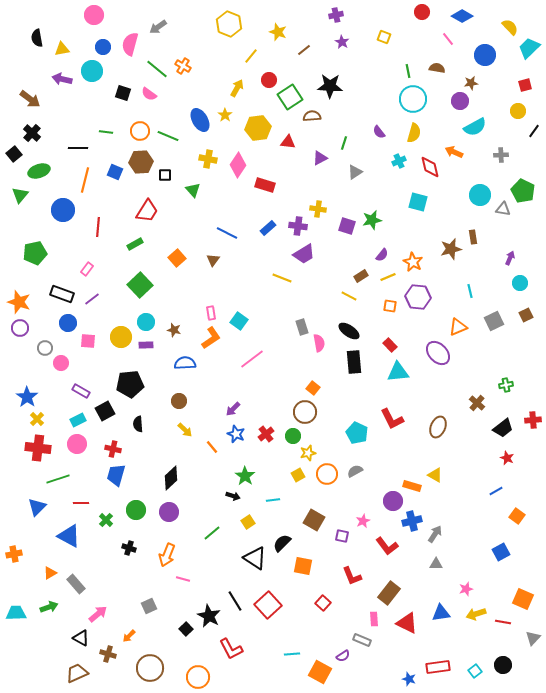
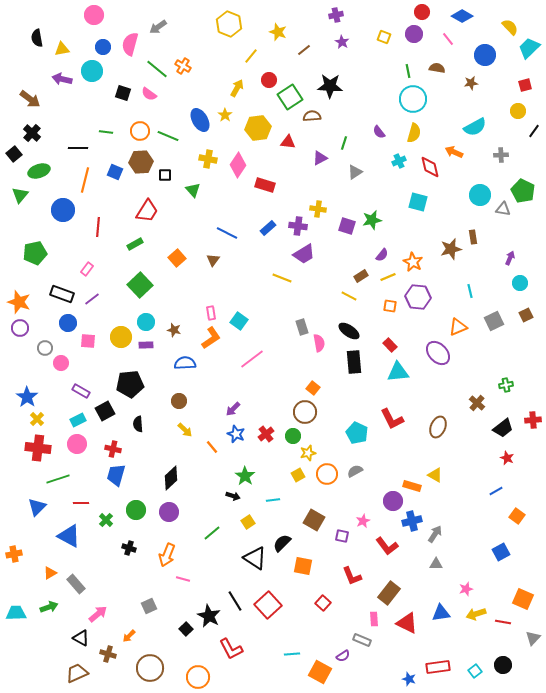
purple circle at (460, 101): moved 46 px left, 67 px up
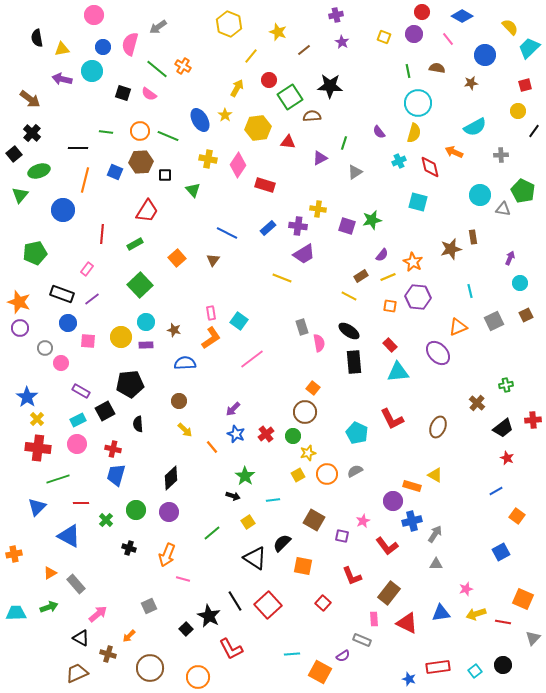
cyan circle at (413, 99): moved 5 px right, 4 px down
red line at (98, 227): moved 4 px right, 7 px down
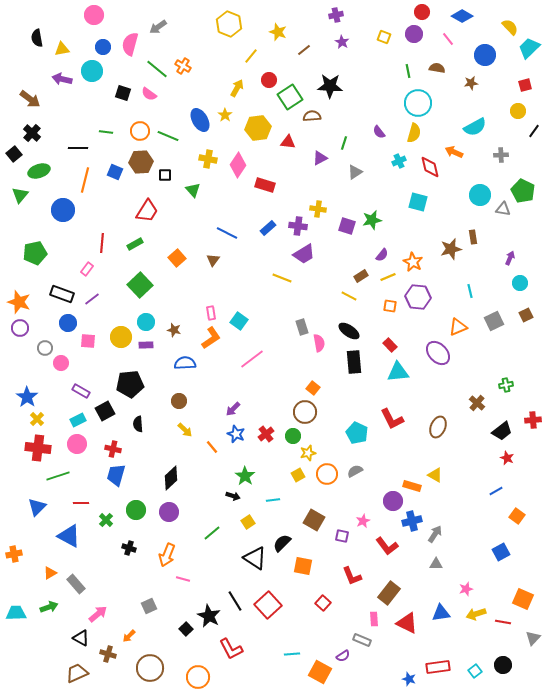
red line at (102, 234): moved 9 px down
black trapezoid at (503, 428): moved 1 px left, 3 px down
green line at (58, 479): moved 3 px up
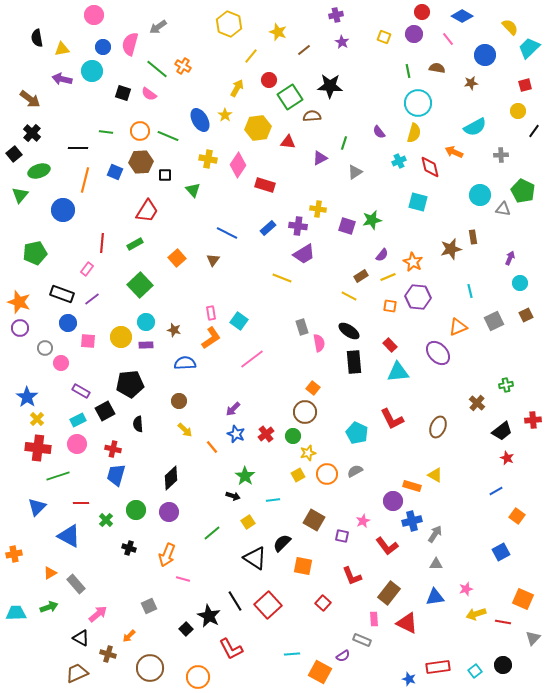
blue triangle at (441, 613): moved 6 px left, 16 px up
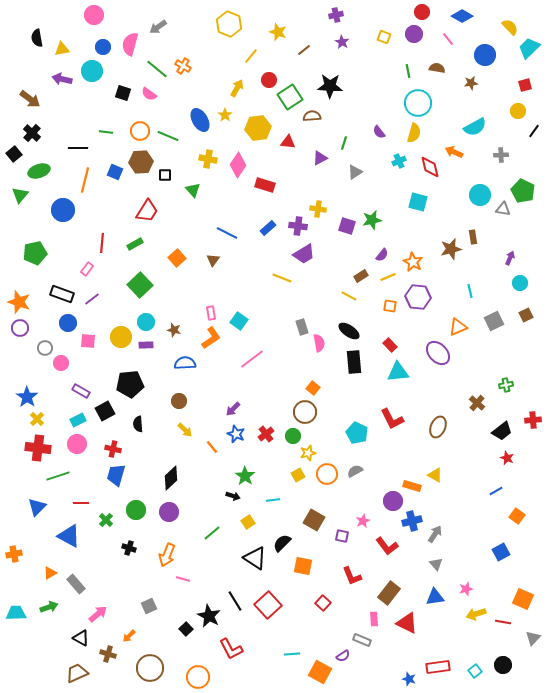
gray triangle at (436, 564): rotated 48 degrees clockwise
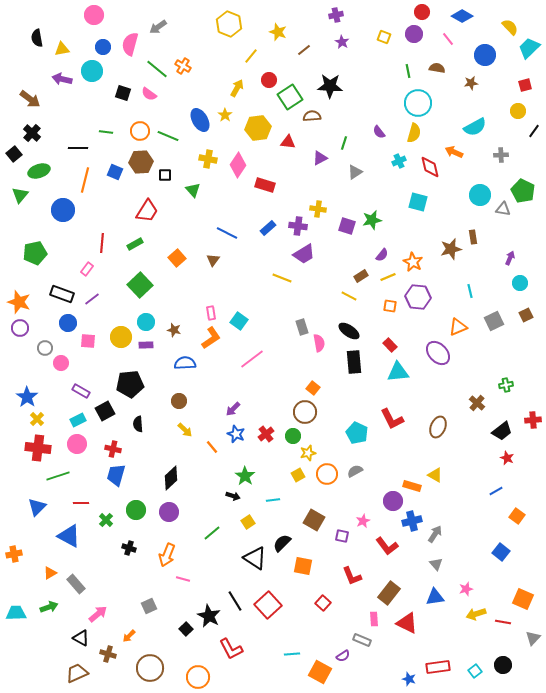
blue square at (501, 552): rotated 24 degrees counterclockwise
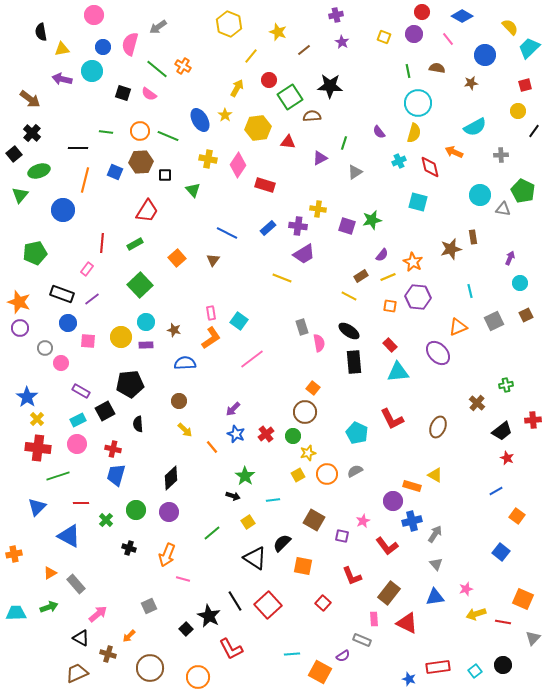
black semicircle at (37, 38): moved 4 px right, 6 px up
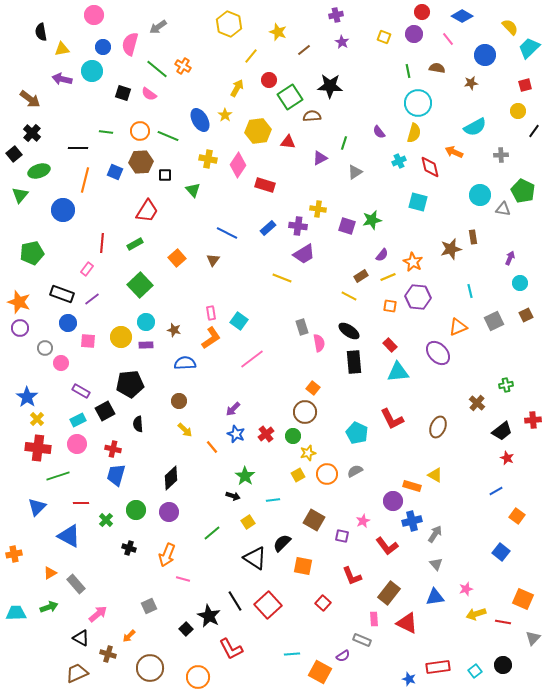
yellow hexagon at (258, 128): moved 3 px down
green pentagon at (35, 253): moved 3 px left
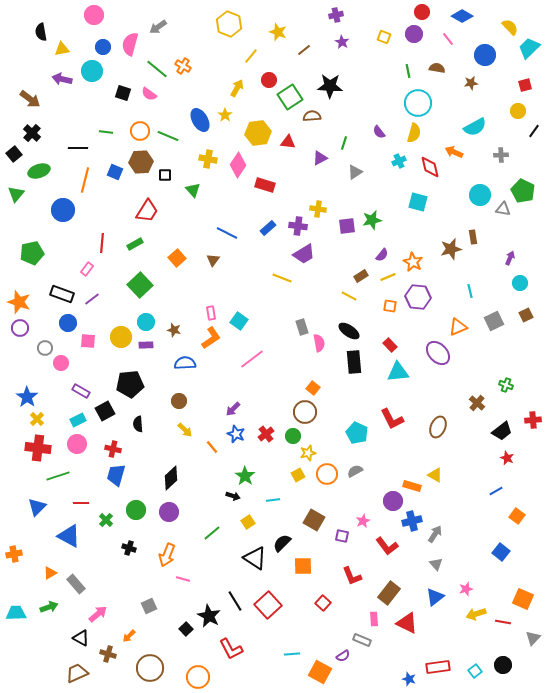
yellow hexagon at (258, 131): moved 2 px down
green triangle at (20, 195): moved 4 px left, 1 px up
purple square at (347, 226): rotated 24 degrees counterclockwise
green cross at (506, 385): rotated 32 degrees clockwise
orange square at (303, 566): rotated 12 degrees counterclockwise
blue triangle at (435, 597): rotated 30 degrees counterclockwise
